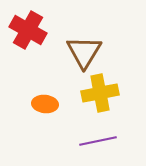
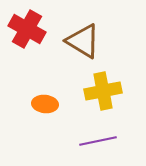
red cross: moved 1 px left, 1 px up
brown triangle: moved 1 px left, 11 px up; rotated 30 degrees counterclockwise
yellow cross: moved 3 px right, 2 px up
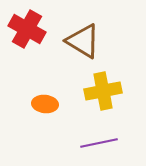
purple line: moved 1 px right, 2 px down
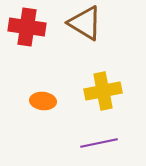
red cross: moved 2 px up; rotated 21 degrees counterclockwise
brown triangle: moved 2 px right, 18 px up
orange ellipse: moved 2 px left, 3 px up
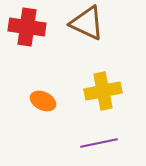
brown triangle: moved 2 px right; rotated 6 degrees counterclockwise
orange ellipse: rotated 20 degrees clockwise
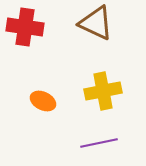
brown triangle: moved 9 px right
red cross: moved 2 px left
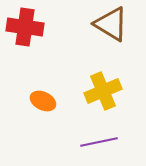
brown triangle: moved 15 px right, 1 px down; rotated 6 degrees clockwise
yellow cross: rotated 12 degrees counterclockwise
purple line: moved 1 px up
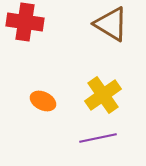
red cross: moved 5 px up
yellow cross: moved 4 px down; rotated 12 degrees counterclockwise
purple line: moved 1 px left, 4 px up
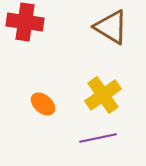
brown triangle: moved 3 px down
orange ellipse: moved 3 px down; rotated 15 degrees clockwise
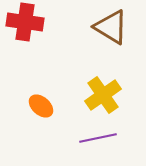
orange ellipse: moved 2 px left, 2 px down
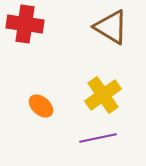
red cross: moved 2 px down
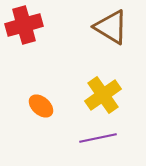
red cross: moved 1 px left, 1 px down; rotated 24 degrees counterclockwise
